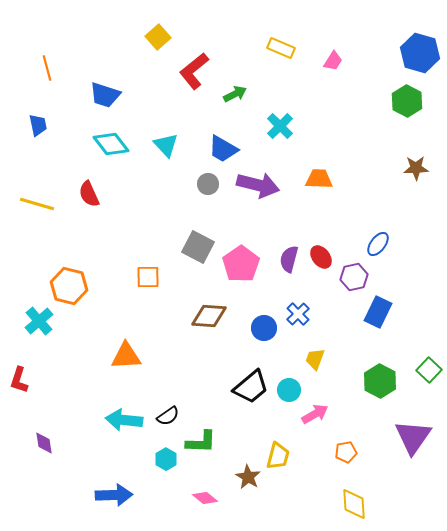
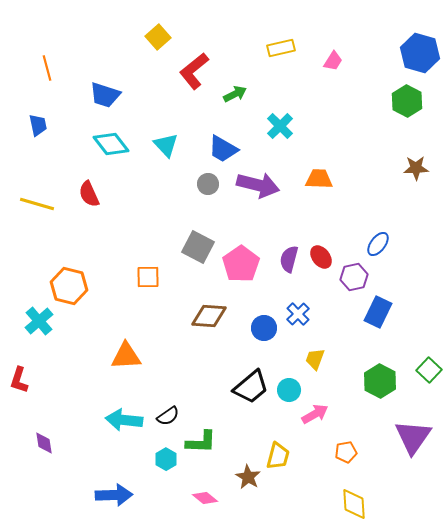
yellow rectangle at (281, 48): rotated 36 degrees counterclockwise
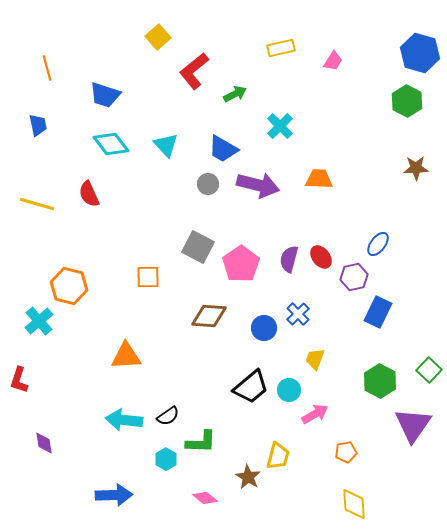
purple triangle at (413, 437): moved 12 px up
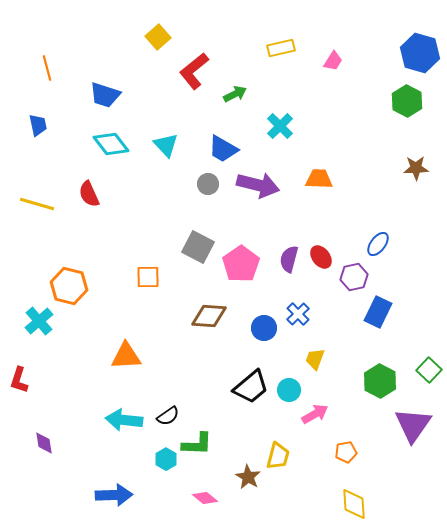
green L-shape at (201, 442): moved 4 px left, 2 px down
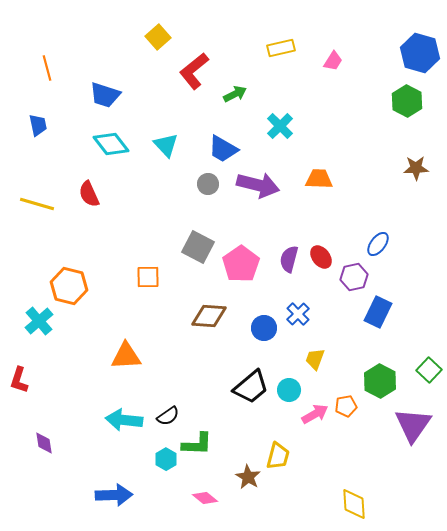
orange pentagon at (346, 452): moved 46 px up
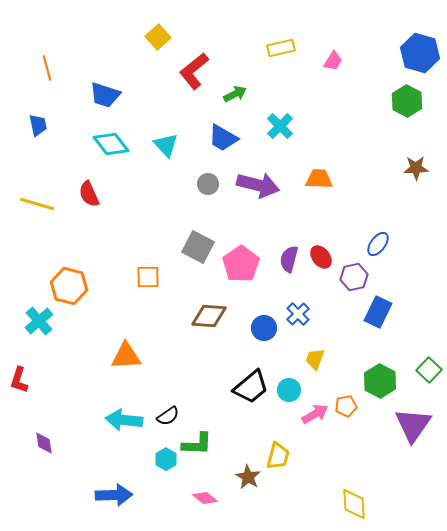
blue trapezoid at (223, 149): moved 11 px up
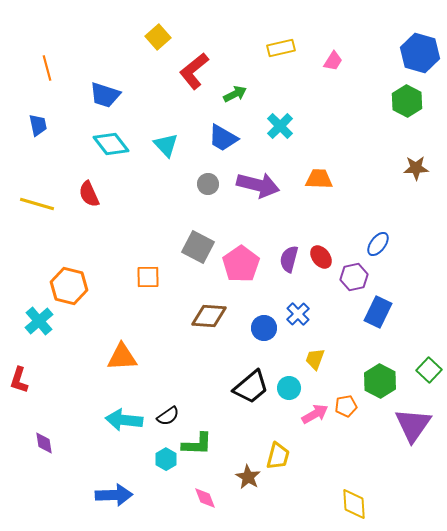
orange triangle at (126, 356): moved 4 px left, 1 px down
cyan circle at (289, 390): moved 2 px up
pink diamond at (205, 498): rotated 30 degrees clockwise
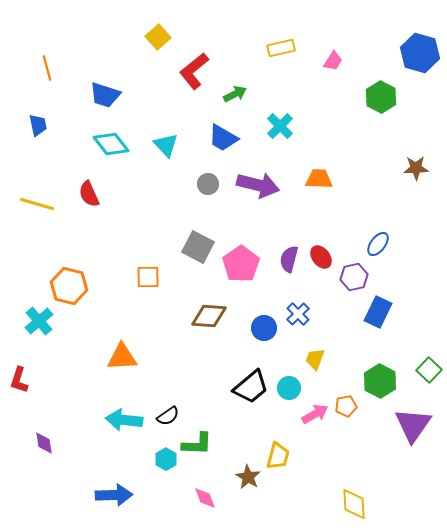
green hexagon at (407, 101): moved 26 px left, 4 px up
